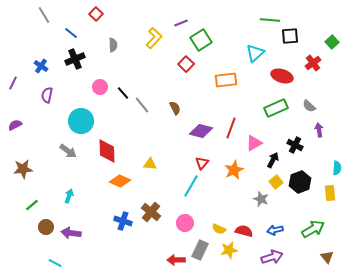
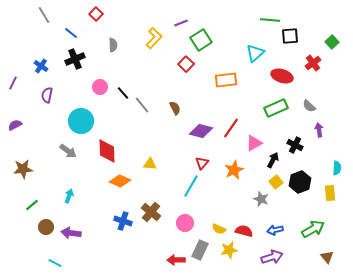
red line at (231, 128): rotated 15 degrees clockwise
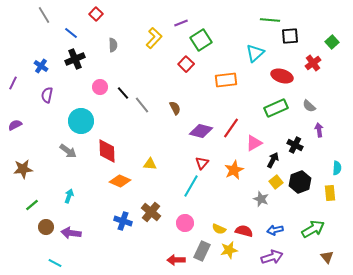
gray rectangle at (200, 250): moved 2 px right, 1 px down
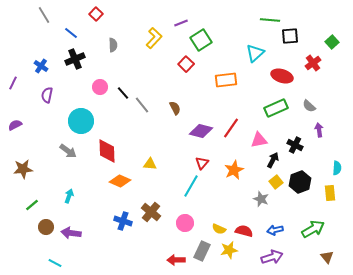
pink triangle at (254, 143): moved 5 px right, 3 px up; rotated 18 degrees clockwise
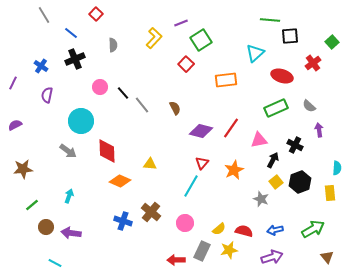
yellow semicircle at (219, 229): rotated 64 degrees counterclockwise
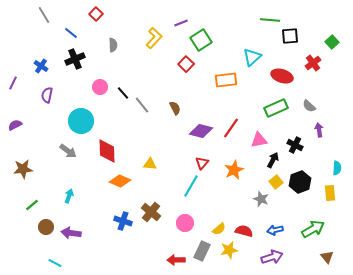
cyan triangle at (255, 53): moved 3 px left, 4 px down
